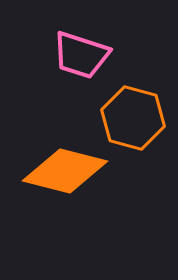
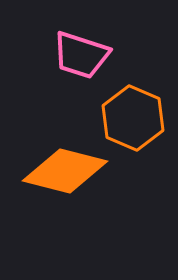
orange hexagon: rotated 8 degrees clockwise
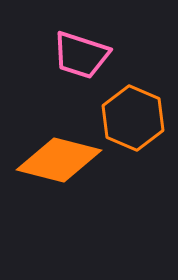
orange diamond: moved 6 px left, 11 px up
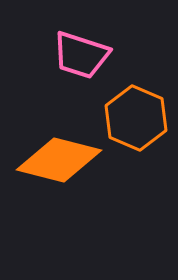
orange hexagon: moved 3 px right
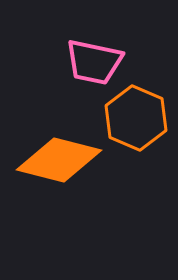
pink trapezoid: moved 13 px right, 7 px down; rotated 6 degrees counterclockwise
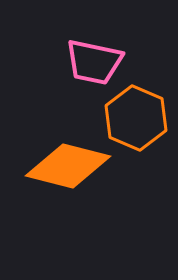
orange diamond: moved 9 px right, 6 px down
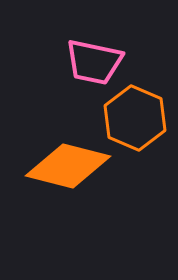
orange hexagon: moved 1 px left
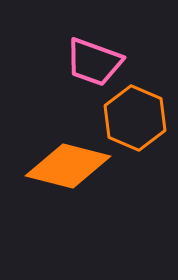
pink trapezoid: rotated 8 degrees clockwise
